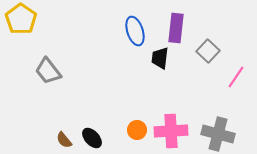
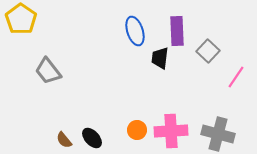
purple rectangle: moved 1 px right, 3 px down; rotated 8 degrees counterclockwise
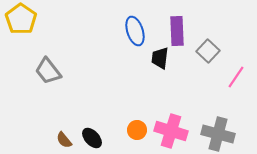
pink cross: rotated 20 degrees clockwise
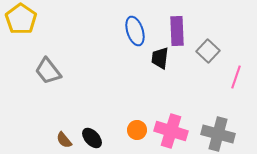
pink line: rotated 15 degrees counterclockwise
